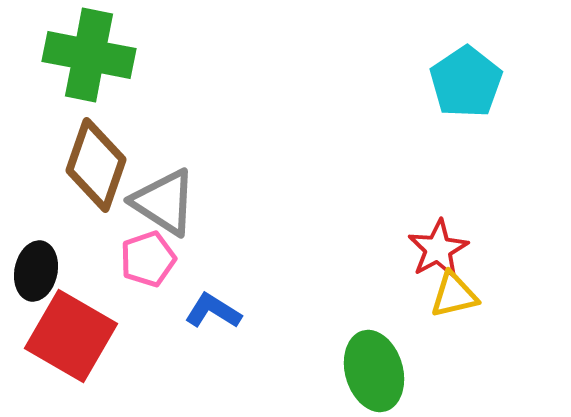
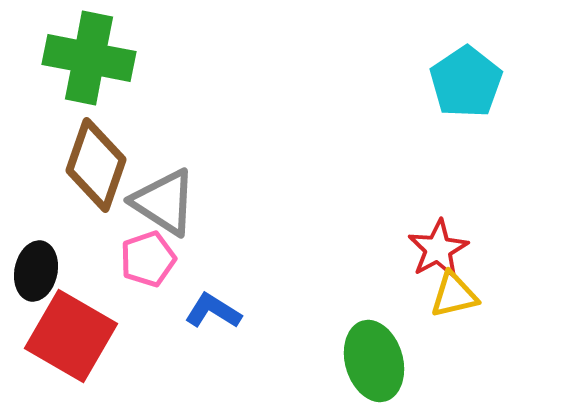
green cross: moved 3 px down
green ellipse: moved 10 px up
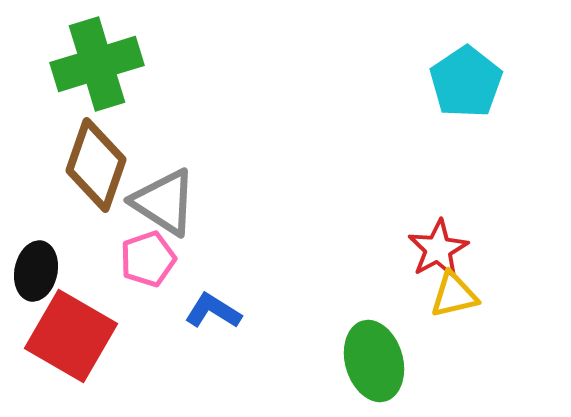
green cross: moved 8 px right, 6 px down; rotated 28 degrees counterclockwise
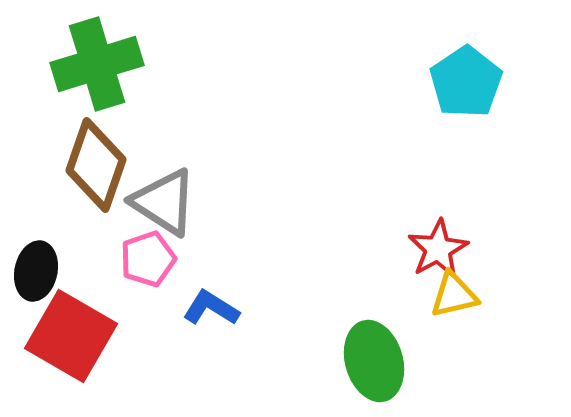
blue L-shape: moved 2 px left, 3 px up
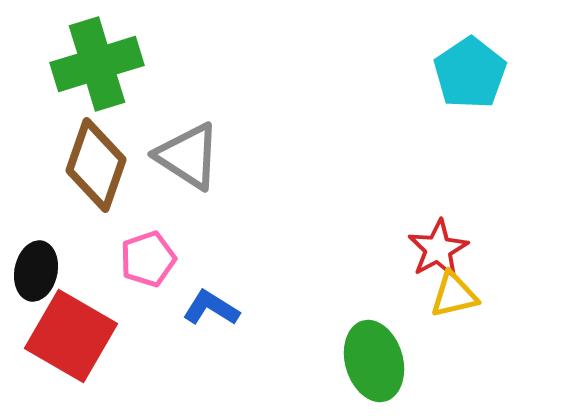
cyan pentagon: moved 4 px right, 9 px up
gray triangle: moved 24 px right, 46 px up
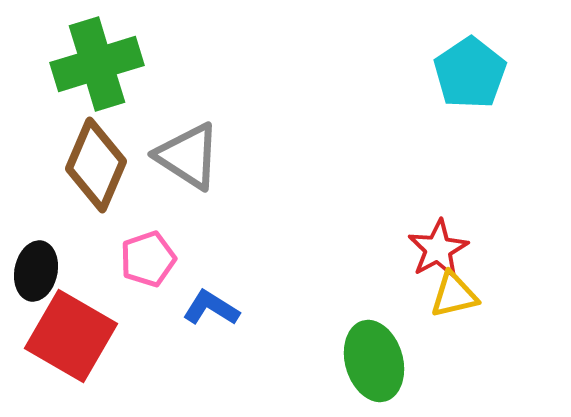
brown diamond: rotated 4 degrees clockwise
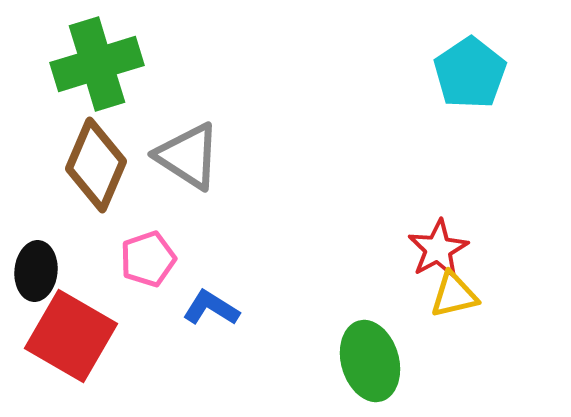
black ellipse: rotated 6 degrees counterclockwise
green ellipse: moved 4 px left
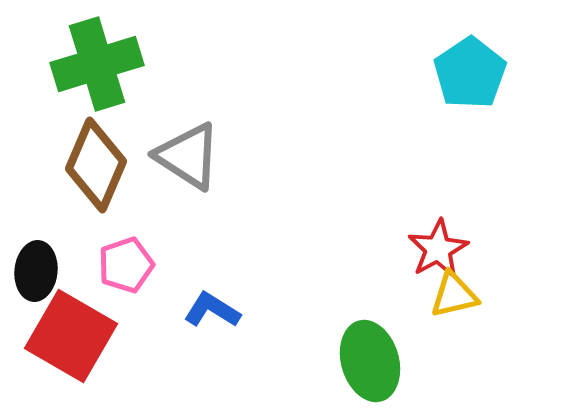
pink pentagon: moved 22 px left, 6 px down
blue L-shape: moved 1 px right, 2 px down
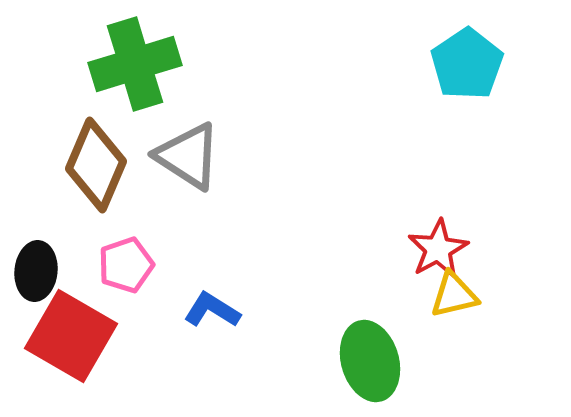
green cross: moved 38 px right
cyan pentagon: moved 3 px left, 9 px up
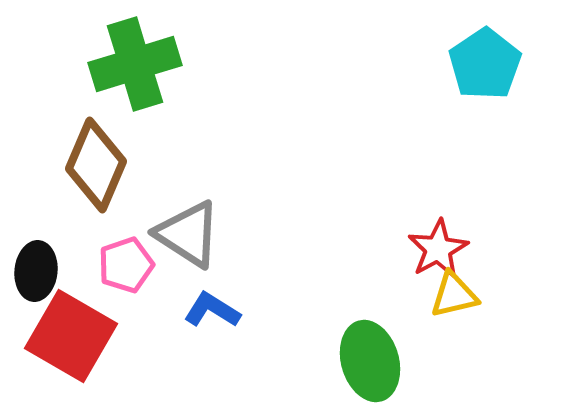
cyan pentagon: moved 18 px right
gray triangle: moved 78 px down
